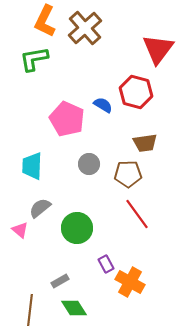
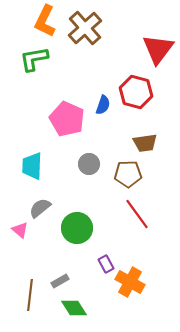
blue semicircle: rotated 78 degrees clockwise
brown line: moved 15 px up
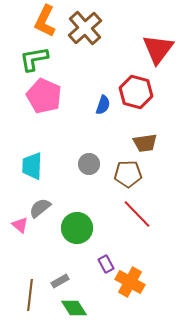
pink pentagon: moved 23 px left, 23 px up
red line: rotated 8 degrees counterclockwise
pink triangle: moved 5 px up
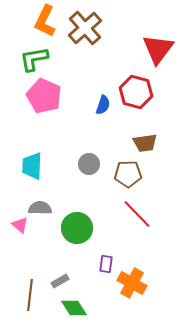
gray semicircle: rotated 40 degrees clockwise
purple rectangle: rotated 36 degrees clockwise
orange cross: moved 2 px right, 1 px down
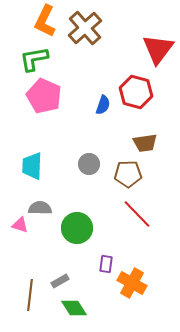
pink triangle: rotated 24 degrees counterclockwise
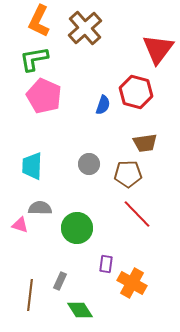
orange L-shape: moved 6 px left
gray rectangle: rotated 36 degrees counterclockwise
green diamond: moved 6 px right, 2 px down
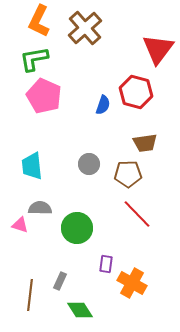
cyan trapezoid: rotated 8 degrees counterclockwise
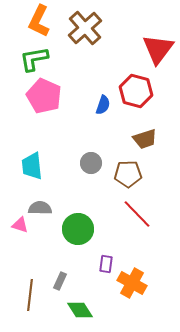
red hexagon: moved 1 px up
brown trapezoid: moved 4 px up; rotated 10 degrees counterclockwise
gray circle: moved 2 px right, 1 px up
green circle: moved 1 px right, 1 px down
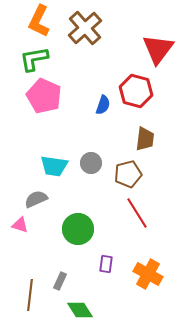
brown trapezoid: rotated 65 degrees counterclockwise
cyan trapezoid: moved 22 px right; rotated 76 degrees counterclockwise
brown pentagon: rotated 12 degrees counterclockwise
gray semicircle: moved 4 px left, 9 px up; rotated 25 degrees counterclockwise
red line: moved 1 px up; rotated 12 degrees clockwise
orange cross: moved 16 px right, 9 px up
